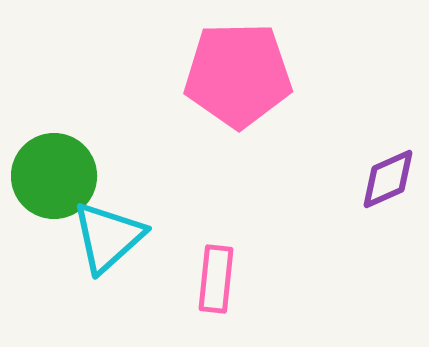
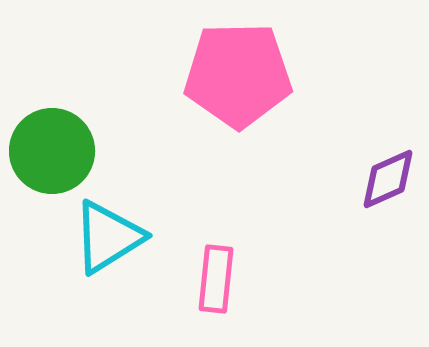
green circle: moved 2 px left, 25 px up
cyan triangle: rotated 10 degrees clockwise
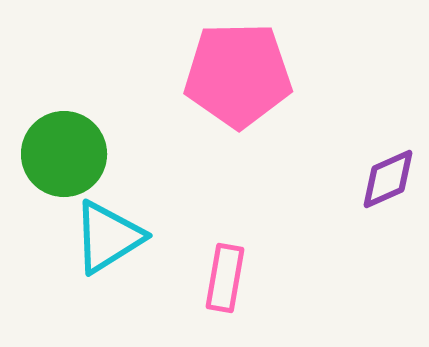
green circle: moved 12 px right, 3 px down
pink rectangle: moved 9 px right, 1 px up; rotated 4 degrees clockwise
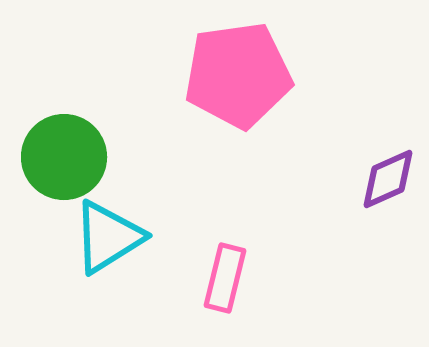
pink pentagon: rotated 7 degrees counterclockwise
green circle: moved 3 px down
pink rectangle: rotated 4 degrees clockwise
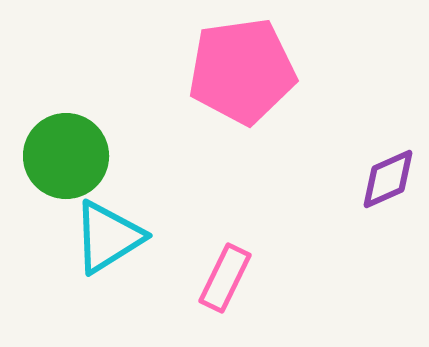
pink pentagon: moved 4 px right, 4 px up
green circle: moved 2 px right, 1 px up
pink rectangle: rotated 12 degrees clockwise
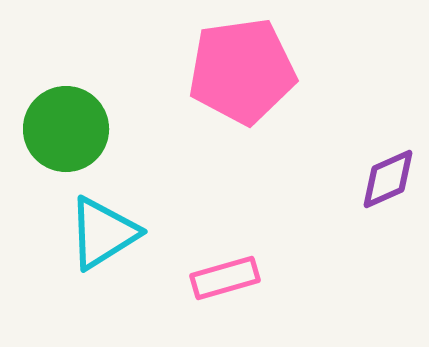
green circle: moved 27 px up
cyan triangle: moved 5 px left, 4 px up
pink rectangle: rotated 48 degrees clockwise
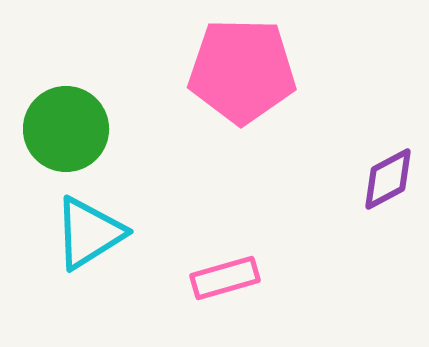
pink pentagon: rotated 9 degrees clockwise
purple diamond: rotated 4 degrees counterclockwise
cyan triangle: moved 14 px left
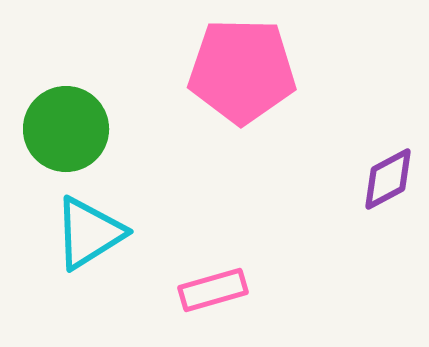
pink rectangle: moved 12 px left, 12 px down
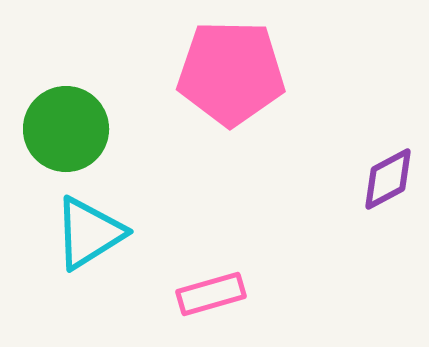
pink pentagon: moved 11 px left, 2 px down
pink rectangle: moved 2 px left, 4 px down
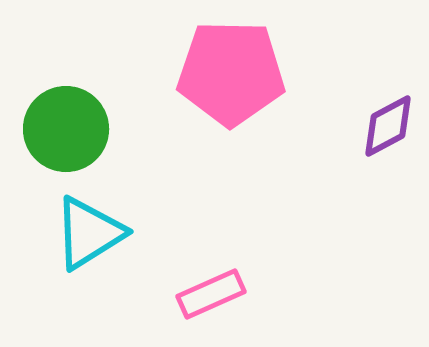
purple diamond: moved 53 px up
pink rectangle: rotated 8 degrees counterclockwise
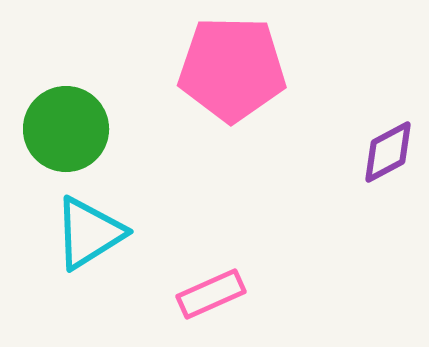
pink pentagon: moved 1 px right, 4 px up
purple diamond: moved 26 px down
